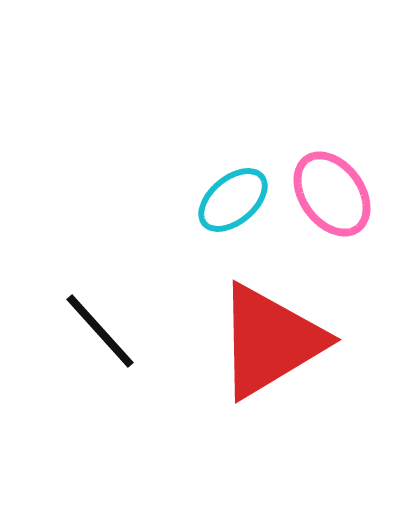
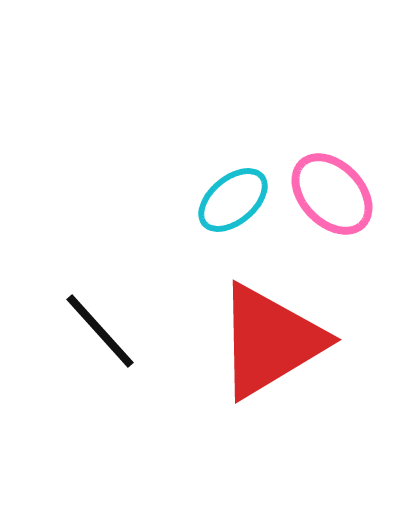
pink ellipse: rotated 8 degrees counterclockwise
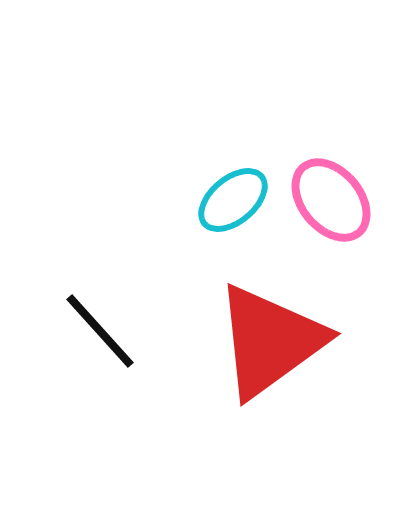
pink ellipse: moved 1 px left, 6 px down; rotated 4 degrees clockwise
red triangle: rotated 5 degrees counterclockwise
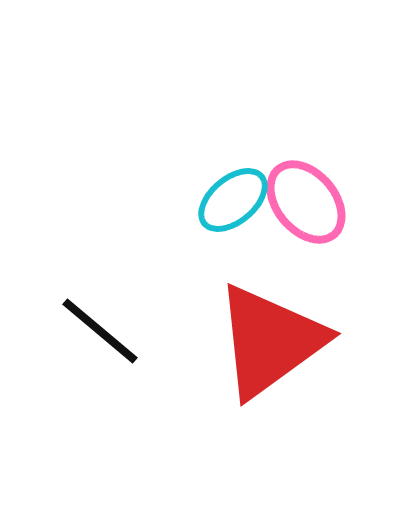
pink ellipse: moved 25 px left, 2 px down
black line: rotated 8 degrees counterclockwise
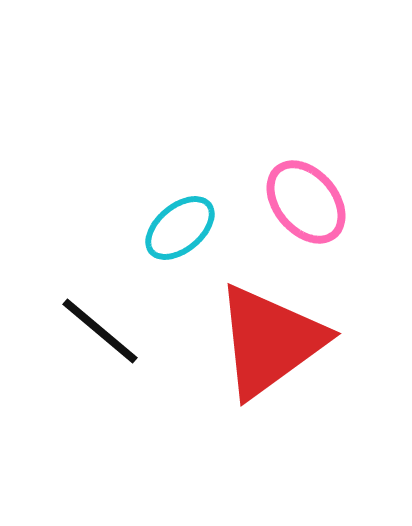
cyan ellipse: moved 53 px left, 28 px down
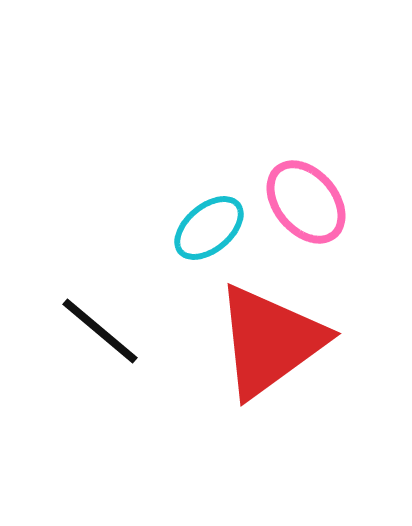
cyan ellipse: moved 29 px right
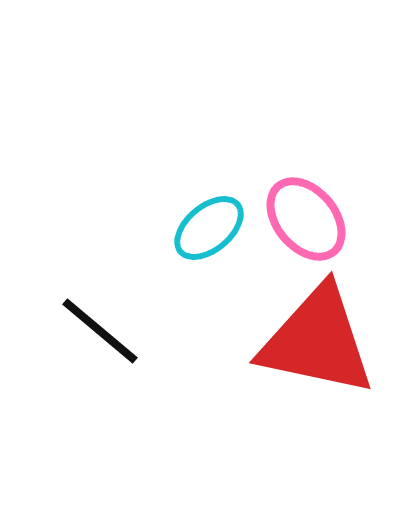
pink ellipse: moved 17 px down
red triangle: moved 47 px right; rotated 48 degrees clockwise
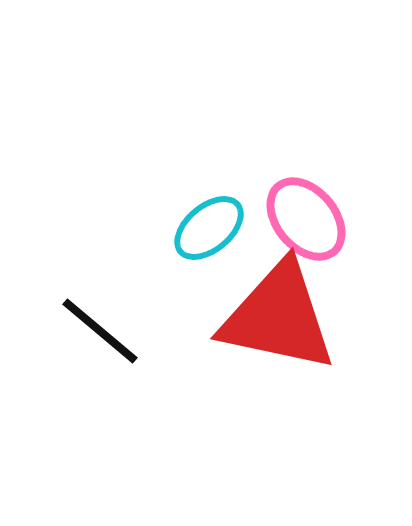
red triangle: moved 39 px left, 24 px up
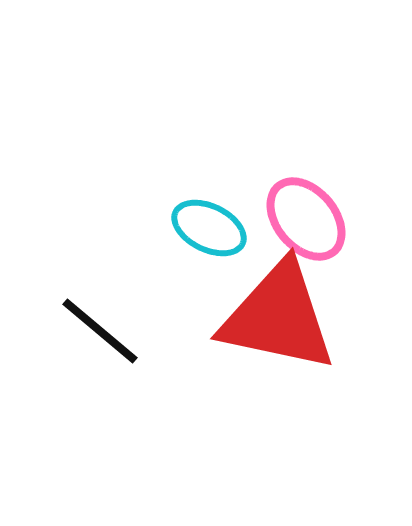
cyan ellipse: rotated 66 degrees clockwise
